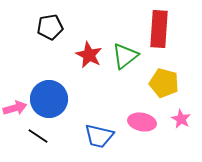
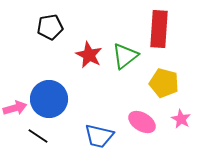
pink ellipse: rotated 20 degrees clockwise
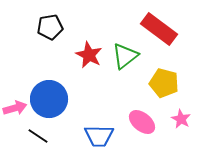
red rectangle: rotated 57 degrees counterclockwise
pink ellipse: rotated 8 degrees clockwise
blue trapezoid: rotated 12 degrees counterclockwise
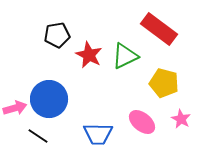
black pentagon: moved 7 px right, 8 px down
green triangle: rotated 12 degrees clockwise
blue trapezoid: moved 1 px left, 2 px up
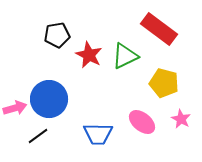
black line: rotated 70 degrees counterclockwise
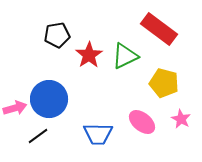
red star: rotated 12 degrees clockwise
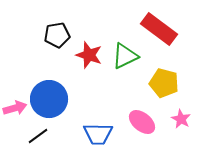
red star: rotated 20 degrees counterclockwise
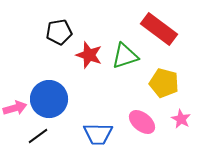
black pentagon: moved 2 px right, 3 px up
green triangle: rotated 8 degrees clockwise
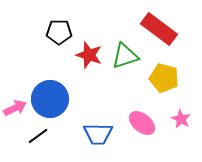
black pentagon: rotated 10 degrees clockwise
yellow pentagon: moved 5 px up
blue circle: moved 1 px right
pink arrow: rotated 10 degrees counterclockwise
pink ellipse: moved 1 px down
